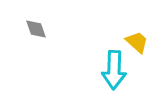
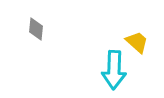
gray diamond: rotated 25 degrees clockwise
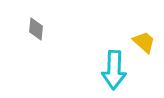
yellow trapezoid: moved 7 px right
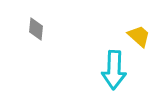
yellow trapezoid: moved 5 px left, 6 px up
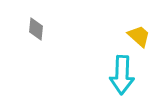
cyan arrow: moved 8 px right, 5 px down
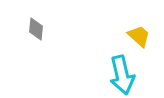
cyan arrow: rotated 15 degrees counterclockwise
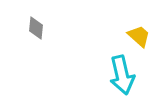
gray diamond: moved 1 px up
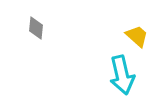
yellow trapezoid: moved 2 px left
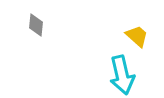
gray diamond: moved 3 px up
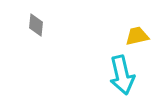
yellow trapezoid: rotated 55 degrees counterclockwise
